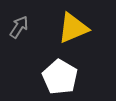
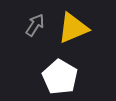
gray arrow: moved 16 px right, 2 px up
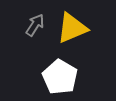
yellow triangle: moved 1 px left
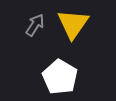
yellow triangle: moved 1 px right, 4 px up; rotated 32 degrees counterclockwise
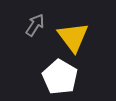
yellow triangle: moved 13 px down; rotated 12 degrees counterclockwise
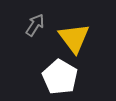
yellow triangle: moved 1 px right, 1 px down
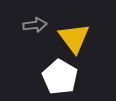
gray arrow: rotated 50 degrees clockwise
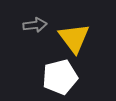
white pentagon: rotated 28 degrees clockwise
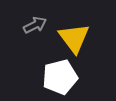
gray arrow: rotated 20 degrees counterclockwise
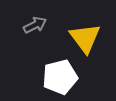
yellow triangle: moved 11 px right
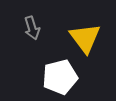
gray arrow: moved 3 px left, 3 px down; rotated 100 degrees clockwise
